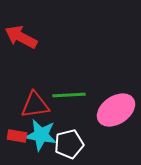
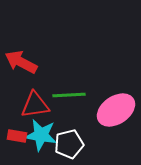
red arrow: moved 25 px down
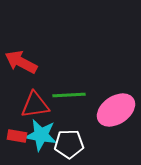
white pentagon: rotated 12 degrees clockwise
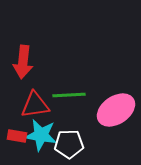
red arrow: moved 2 px right; rotated 112 degrees counterclockwise
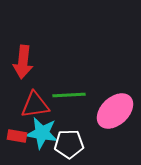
pink ellipse: moved 1 px left, 1 px down; rotated 9 degrees counterclockwise
cyan star: moved 1 px right, 2 px up
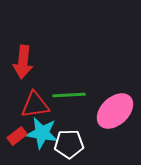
red rectangle: rotated 48 degrees counterclockwise
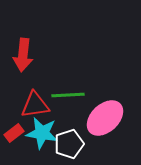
red arrow: moved 7 px up
green line: moved 1 px left
pink ellipse: moved 10 px left, 7 px down
red rectangle: moved 3 px left, 3 px up
white pentagon: rotated 16 degrees counterclockwise
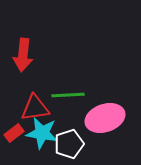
red triangle: moved 3 px down
pink ellipse: rotated 24 degrees clockwise
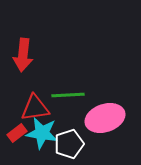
red rectangle: moved 3 px right
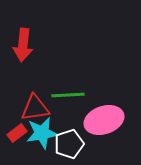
red arrow: moved 10 px up
pink ellipse: moved 1 px left, 2 px down
cyan star: rotated 20 degrees counterclockwise
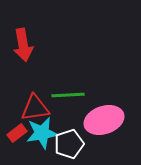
red arrow: rotated 16 degrees counterclockwise
